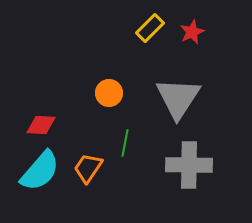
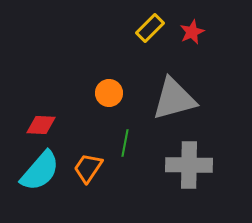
gray triangle: moved 4 px left, 1 px down; rotated 42 degrees clockwise
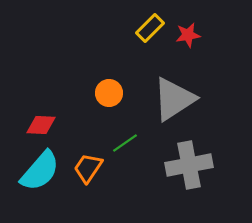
red star: moved 4 px left, 3 px down; rotated 15 degrees clockwise
gray triangle: rotated 18 degrees counterclockwise
green line: rotated 44 degrees clockwise
gray cross: rotated 12 degrees counterclockwise
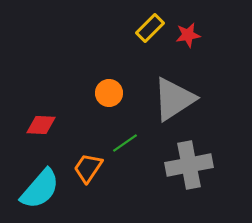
cyan semicircle: moved 18 px down
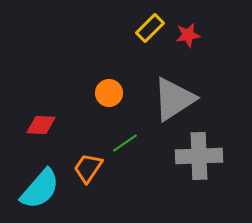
gray cross: moved 10 px right, 9 px up; rotated 9 degrees clockwise
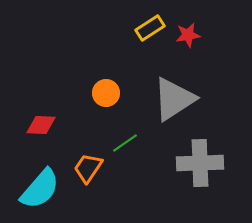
yellow rectangle: rotated 12 degrees clockwise
orange circle: moved 3 px left
gray cross: moved 1 px right, 7 px down
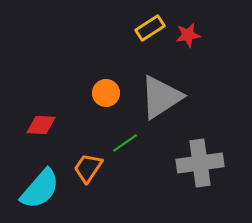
gray triangle: moved 13 px left, 2 px up
gray cross: rotated 6 degrees counterclockwise
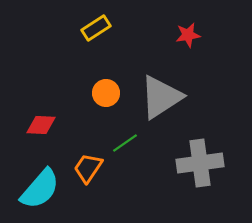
yellow rectangle: moved 54 px left
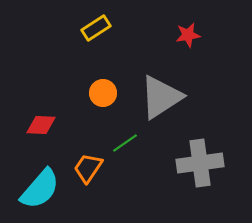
orange circle: moved 3 px left
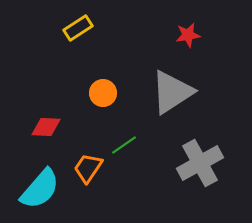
yellow rectangle: moved 18 px left
gray triangle: moved 11 px right, 5 px up
red diamond: moved 5 px right, 2 px down
green line: moved 1 px left, 2 px down
gray cross: rotated 21 degrees counterclockwise
